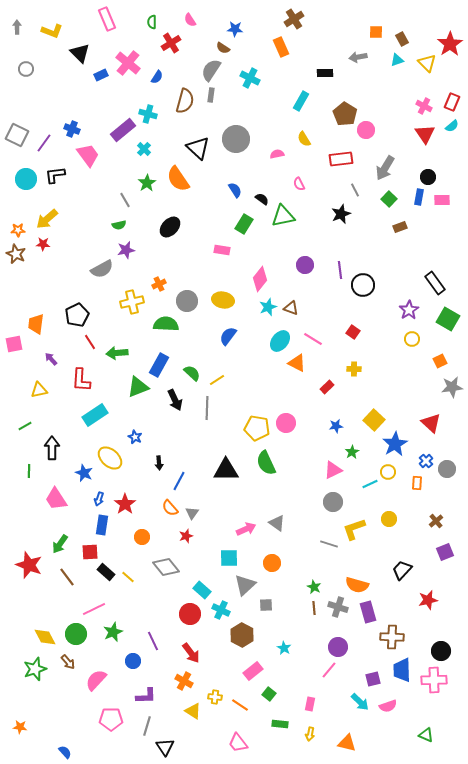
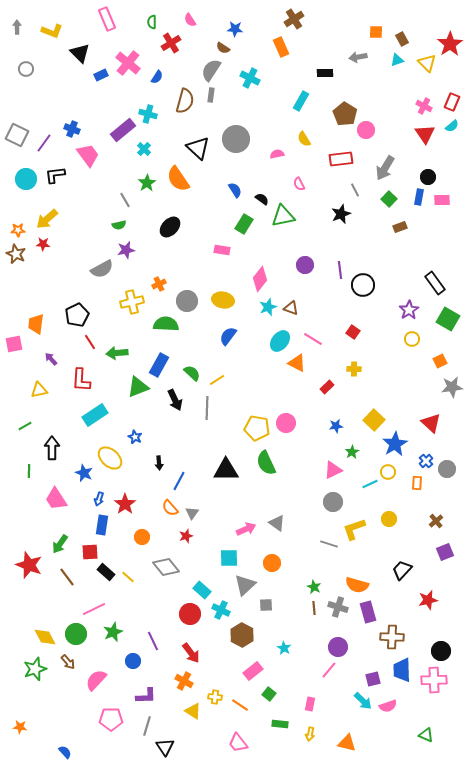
cyan arrow at (360, 702): moved 3 px right, 1 px up
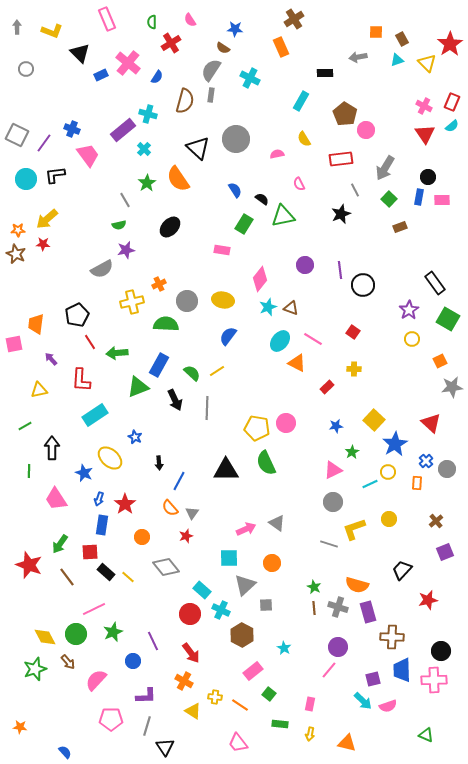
yellow line at (217, 380): moved 9 px up
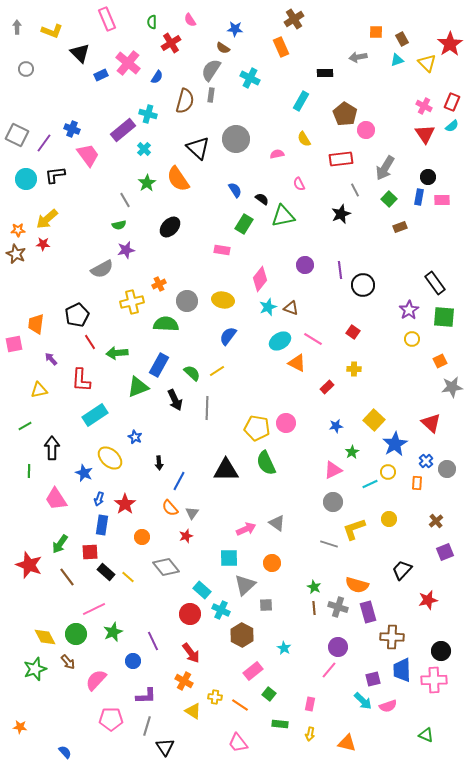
green square at (448, 319): moved 4 px left, 2 px up; rotated 25 degrees counterclockwise
cyan ellipse at (280, 341): rotated 20 degrees clockwise
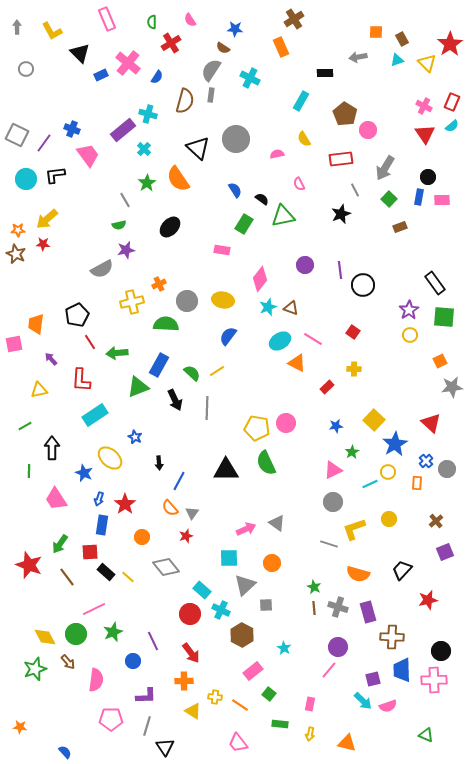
yellow L-shape at (52, 31): rotated 40 degrees clockwise
pink circle at (366, 130): moved 2 px right
yellow circle at (412, 339): moved 2 px left, 4 px up
orange semicircle at (357, 585): moved 1 px right, 11 px up
pink semicircle at (96, 680): rotated 145 degrees clockwise
orange cross at (184, 681): rotated 30 degrees counterclockwise
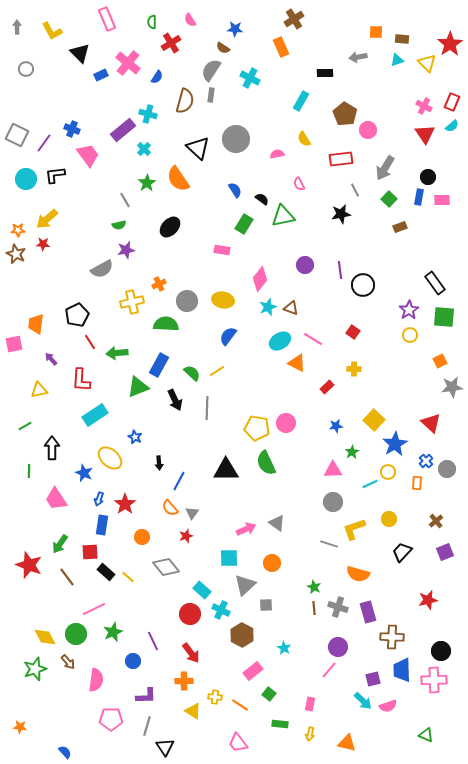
brown rectangle at (402, 39): rotated 56 degrees counterclockwise
black star at (341, 214): rotated 12 degrees clockwise
pink triangle at (333, 470): rotated 24 degrees clockwise
black trapezoid at (402, 570): moved 18 px up
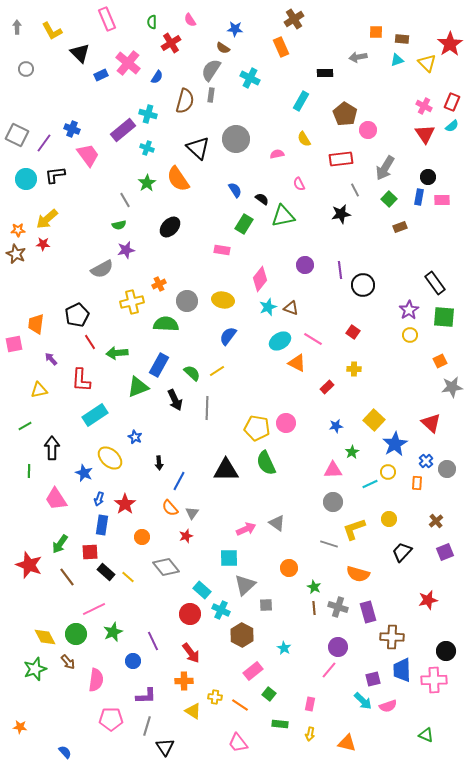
cyan cross at (144, 149): moved 3 px right, 1 px up; rotated 24 degrees counterclockwise
orange circle at (272, 563): moved 17 px right, 5 px down
black circle at (441, 651): moved 5 px right
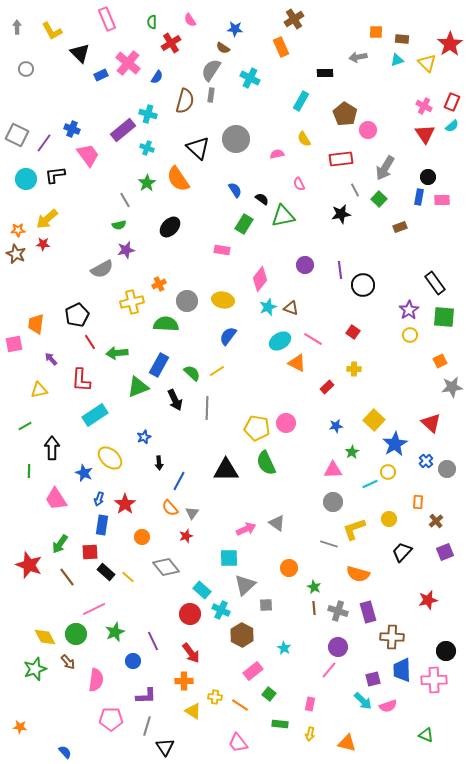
green square at (389, 199): moved 10 px left
blue star at (135, 437): moved 9 px right; rotated 24 degrees clockwise
orange rectangle at (417, 483): moved 1 px right, 19 px down
gray cross at (338, 607): moved 4 px down
green star at (113, 632): moved 2 px right
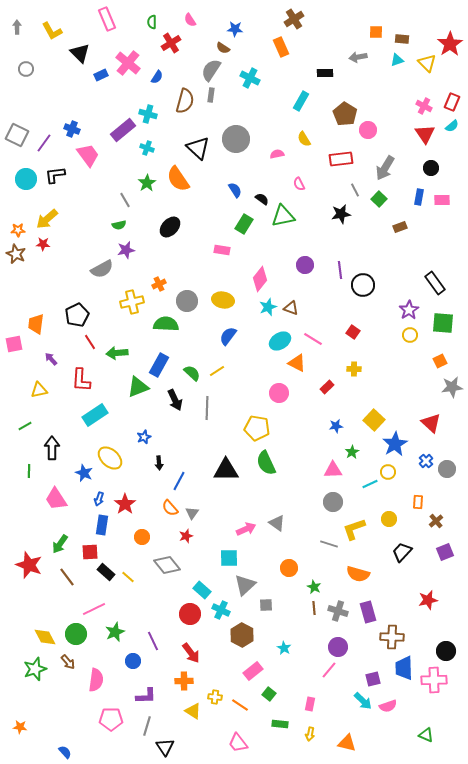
black circle at (428, 177): moved 3 px right, 9 px up
green square at (444, 317): moved 1 px left, 6 px down
pink circle at (286, 423): moved 7 px left, 30 px up
gray diamond at (166, 567): moved 1 px right, 2 px up
blue trapezoid at (402, 670): moved 2 px right, 2 px up
